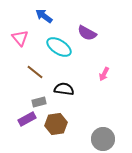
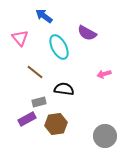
cyan ellipse: rotated 30 degrees clockwise
pink arrow: rotated 48 degrees clockwise
gray circle: moved 2 px right, 3 px up
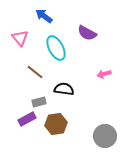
cyan ellipse: moved 3 px left, 1 px down
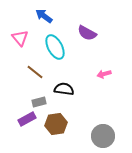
cyan ellipse: moved 1 px left, 1 px up
gray circle: moved 2 px left
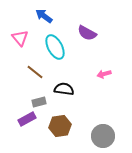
brown hexagon: moved 4 px right, 2 px down
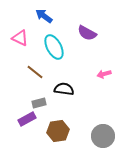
pink triangle: rotated 24 degrees counterclockwise
cyan ellipse: moved 1 px left
gray rectangle: moved 1 px down
brown hexagon: moved 2 px left, 5 px down
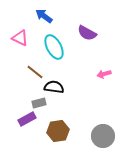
black semicircle: moved 10 px left, 2 px up
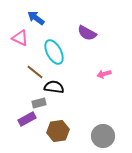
blue arrow: moved 8 px left, 2 px down
cyan ellipse: moved 5 px down
